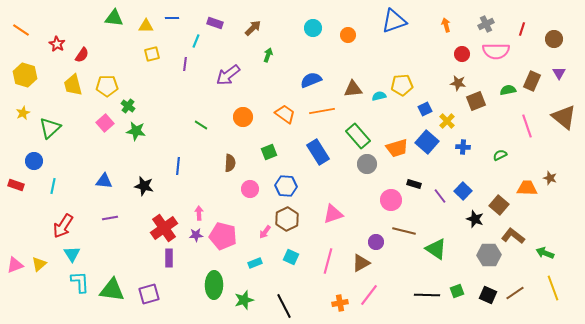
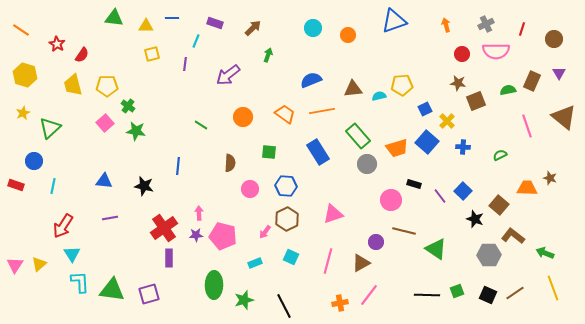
green square at (269, 152): rotated 28 degrees clockwise
pink triangle at (15, 265): rotated 36 degrees counterclockwise
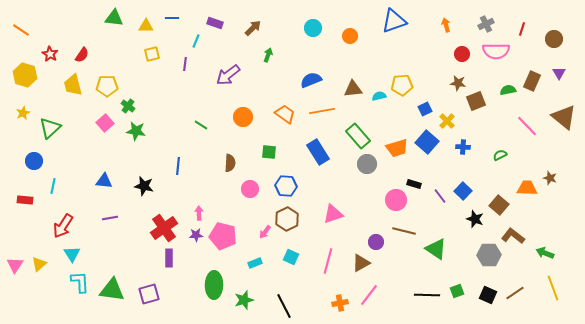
orange circle at (348, 35): moved 2 px right, 1 px down
red star at (57, 44): moved 7 px left, 10 px down
pink line at (527, 126): rotated 25 degrees counterclockwise
red rectangle at (16, 185): moved 9 px right, 15 px down; rotated 14 degrees counterclockwise
pink circle at (391, 200): moved 5 px right
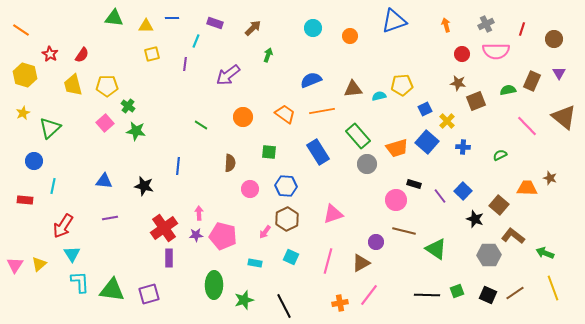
cyan rectangle at (255, 263): rotated 32 degrees clockwise
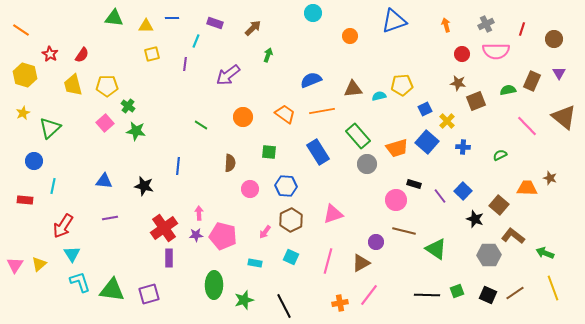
cyan circle at (313, 28): moved 15 px up
brown hexagon at (287, 219): moved 4 px right, 1 px down
cyan L-shape at (80, 282): rotated 15 degrees counterclockwise
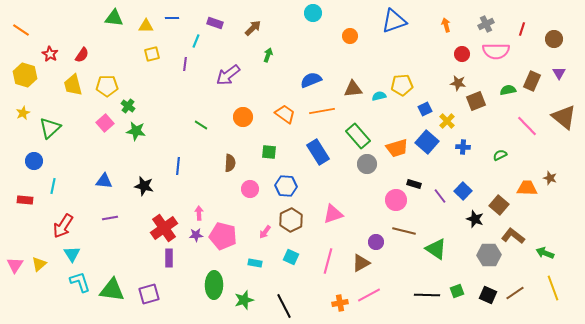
pink line at (369, 295): rotated 25 degrees clockwise
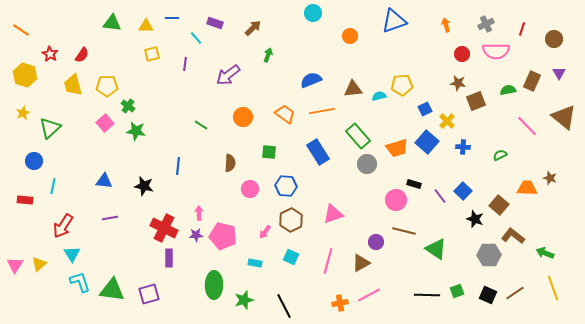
green triangle at (114, 18): moved 2 px left, 5 px down
cyan line at (196, 41): moved 3 px up; rotated 64 degrees counterclockwise
red cross at (164, 228): rotated 28 degrees counterclockwise
